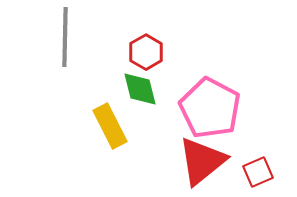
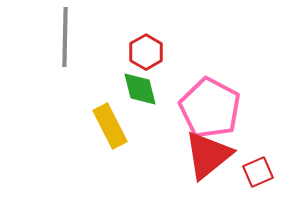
red triangle: moved 6 px right, 6 px up
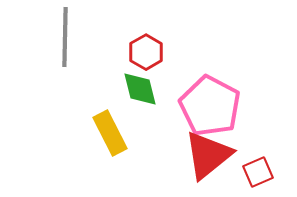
pink pentagon: moved 2 px up
yellow rectangle: moved 7 px down
